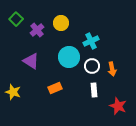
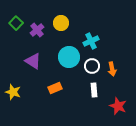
green square: moved 4 px down
purple triangle: moved 2 px right
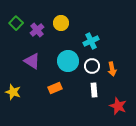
cyan circle: moved 1 px left, 4 px down
purple triangle: moved 1 px left
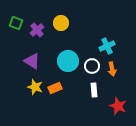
green square: rotated 24 degrees counterclockwise
cyan cross: moved 16 px right, 5 px down
yellow star: moved 22 px right, 5 px up
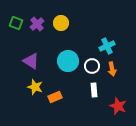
purple cross: moved 6 px up
purple triangle: moved 1 px left
orange rectangle: moved 9 px down
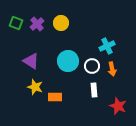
orange rectangle: rotated 24 degrees clockwise
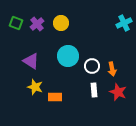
cyan cross: moved 17 px right, 23 px up
cyan circle: moved 5 px up
red star: moved 14 px up
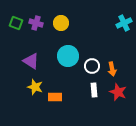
purple cross: moved 1 px left, 1 px up; rotated 32 degrees counterclockwise
